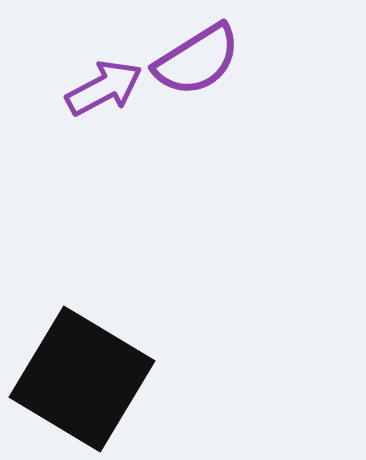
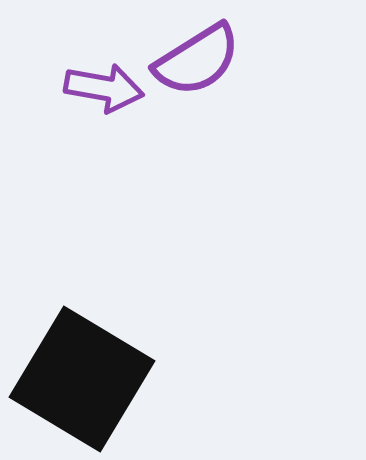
purple arrow: rotated 38 degrees clockwise
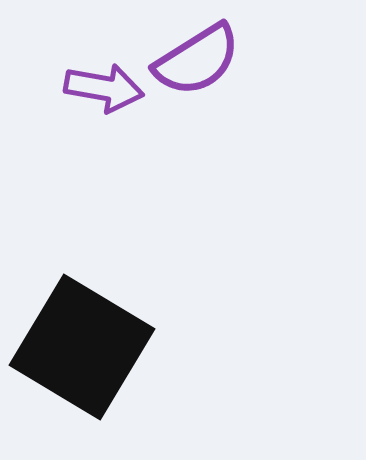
black square: moved 32 px up
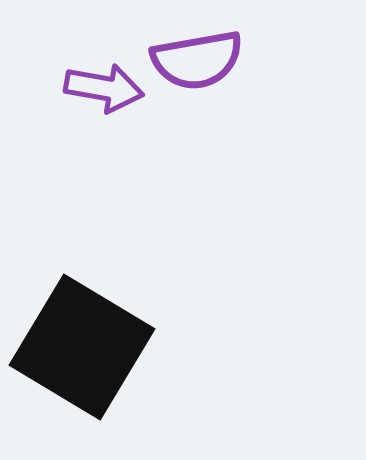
purple semicircle: rotated 22 degrees clockwise
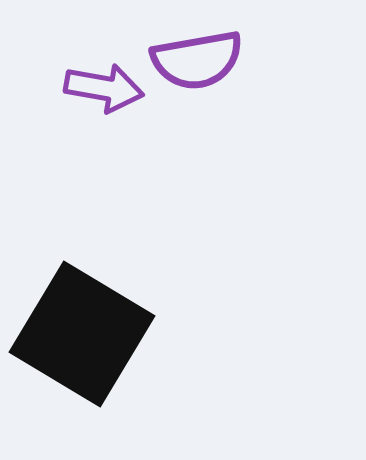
black square: moved 13 px up
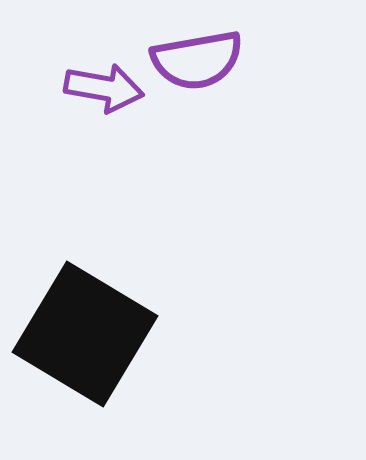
black square: moved 3 px right
